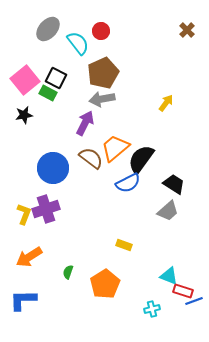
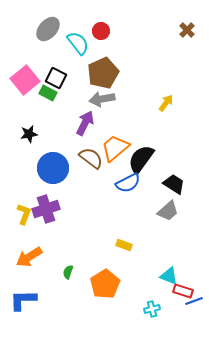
black star: moved 5 px right, 19 px down
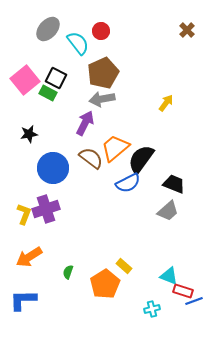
black trapezoid: rotated 10 degrees counterclockwise
yellow rectangle: moved 21 px down; rotated 21 degrees clockwise
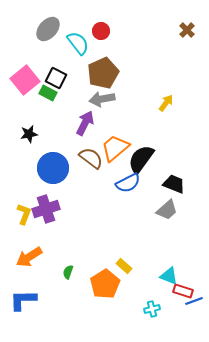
gray trapezoid: moved 1 px left, 1 px up
